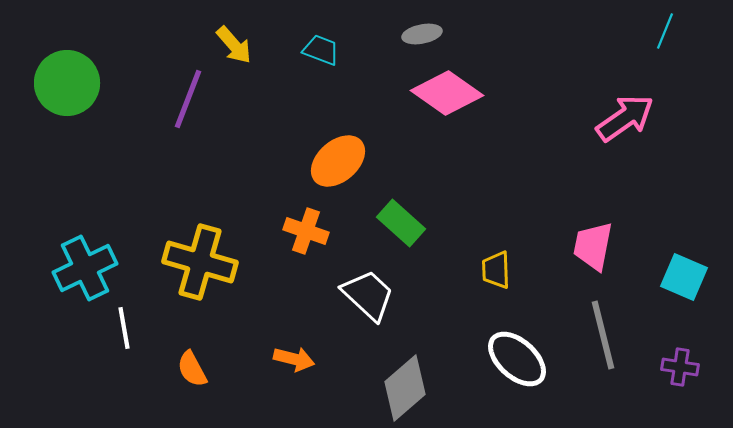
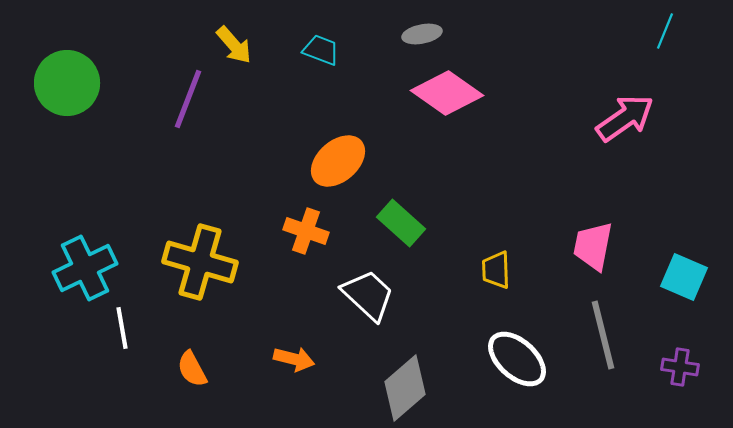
white line: moved 2 px left
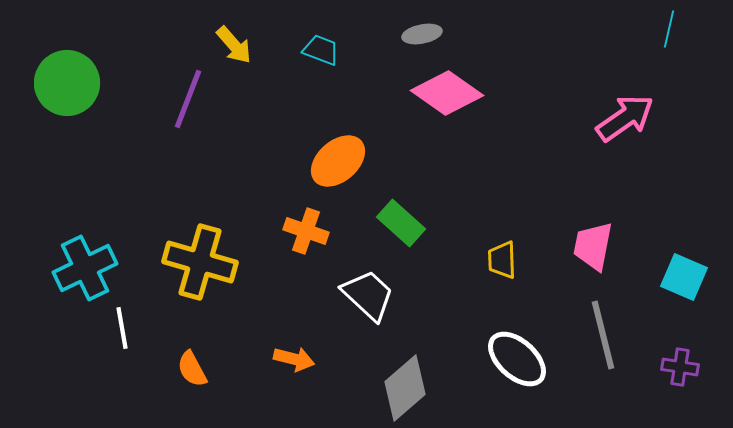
cyan line: moved 4 px right, 2 px up; rotated 9 degrees counterclockwise
yellow trapezoid: moved 6 px right, 10 px up
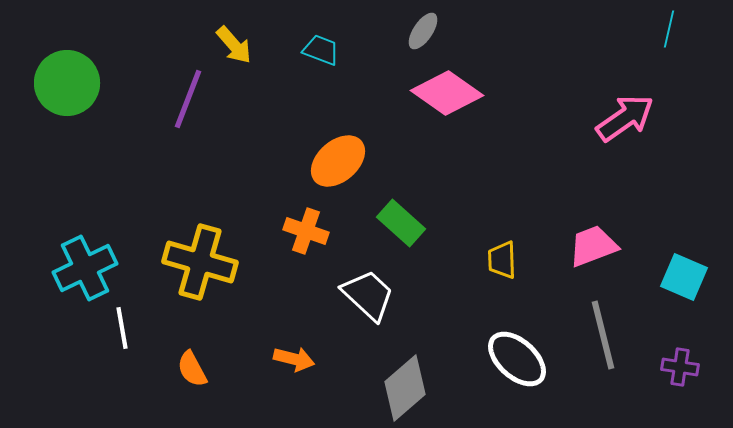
gray ellipse: moved 1 px right, 3 px up; rotated 45 degrees counterclockwise
pink trapezoid: rotated 58 degrees clockwise
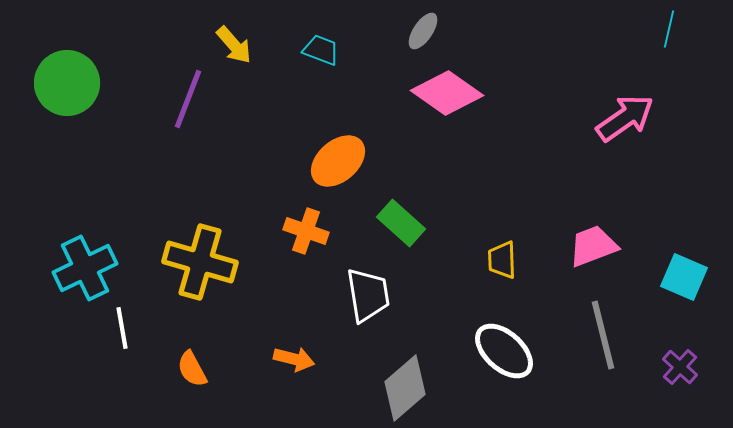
white trapezoid: rotated 38 degrees clockwise
white ellipse: moved 13 px left, 8 px up
purple cross: rotated 33 degrees clockwise
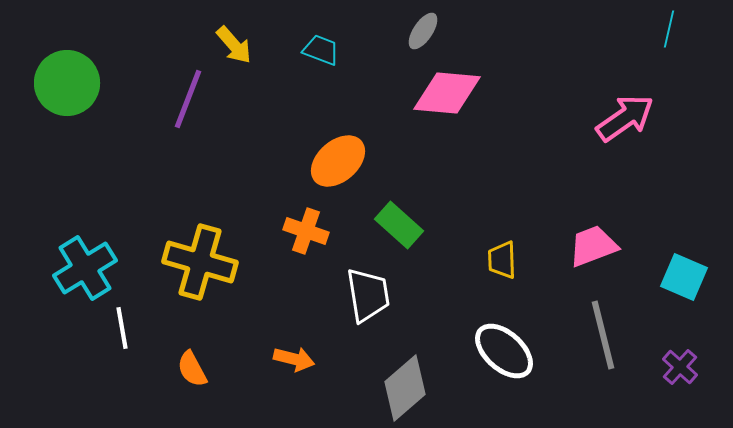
pink diamond: rotated 30 degrees counterclockwise
green rectangle: moved 2 px left, 2 px down
cyan cross: rotated 6 degrees counterclockwise
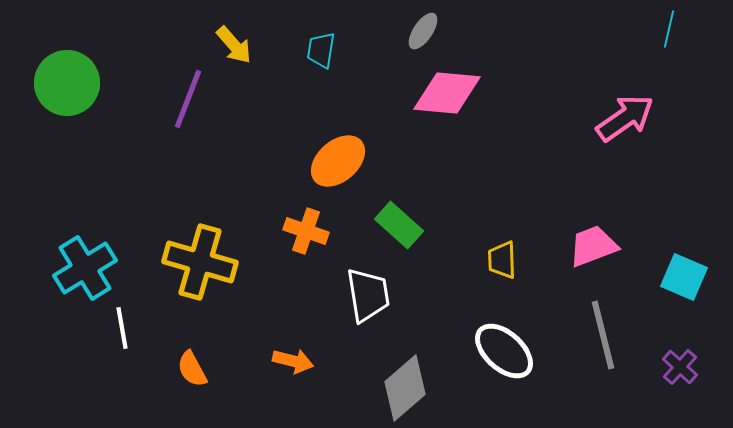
cyan trapezoid: rotated 102 degrees counterclockwise
orange arrow: moved 1 px left, 2 px down
